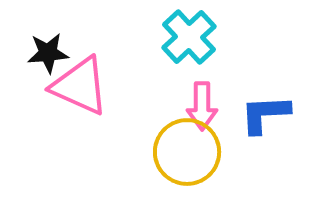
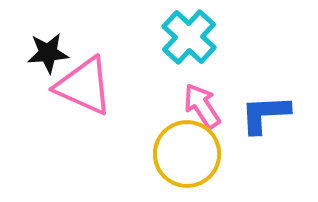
cyan cross: rotated 4 degrees counterclockwise
pink triangle: moved 4 px right
pink arrow: rotated 147 degrees clockwise
yellow circle: moved 2 px down
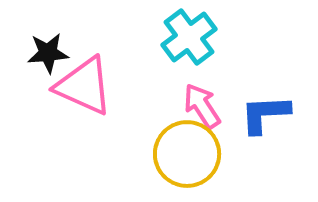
cyan cross: rotated 10 degrees clockwise
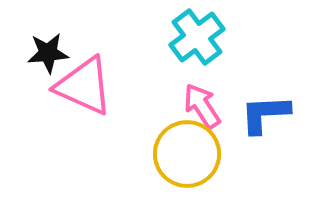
cyan cross: moved 8 px right
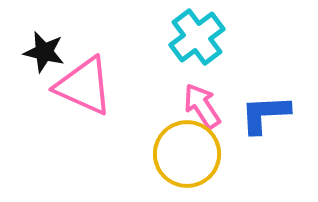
black star: moved 4 px left, 1 px up; rotated 18 degrees clockwise
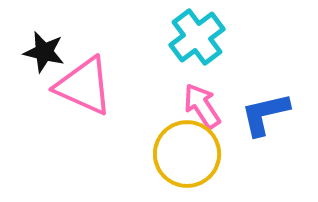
blue L-shape: rotated 10 degrees counterclockwise
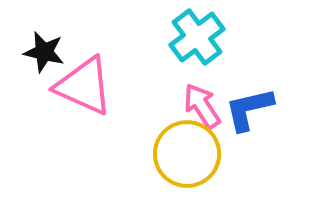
blue L-shape: moved 16 px left, 5 px up
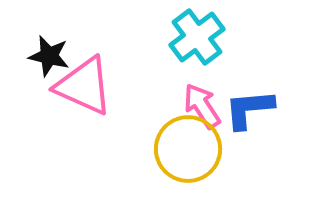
black star: moved 5 px right, 4 px down
blue L-shape: rotated 8 degrees clockwise
yellow circle: moved 1 px right, 5 px up
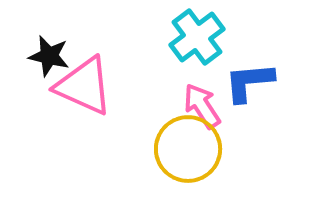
blue L-shape: moved 27 px up
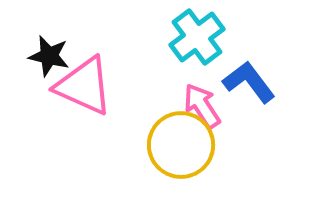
blue L-shape: rotated 58 degrees clockwise
yellow circle: moved 7 px left, 4 px up
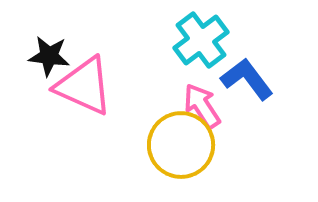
cyan cross: moved 4 px right, 3 px down
black star: rotated 6 degrees counterclockwise
blue L-shape: moved 2 px left, 3 px up
